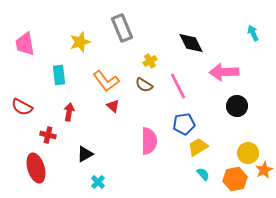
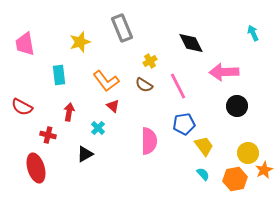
yellow trapezoid: moved 6 px right, 1 px up; rotated 85 degrees clockwise
cyan cross: moved 54 px up
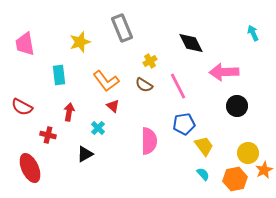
red ellipse: moved 6 px left; rotated 8 degrees counterclockwise
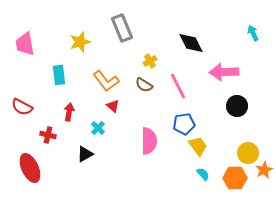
yellow trapezoid: moved 6 px left
orange hexagon: moved 1 px up; rotated 10 degrees clockwise
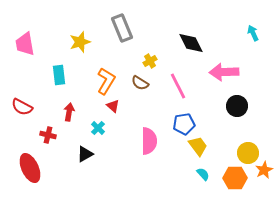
orange L-shape: rotated 112 degrees counterclockwise
brown semicircle: moved 4 px left, 2 px up
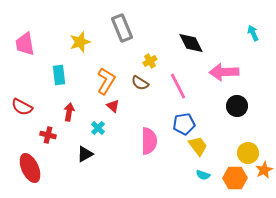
cyan semicircle: moved 1 px down; rotated 152 degrees clockwise
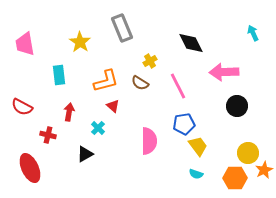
yellow star: rotated 20 degrees counterclockwise
orange L-shape: rotated 44 degrees clockwise
cyan semicircle: moved 7 px left, 1 px up
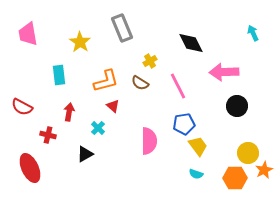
pink trapezoid: moved 3 px right, 10 px up
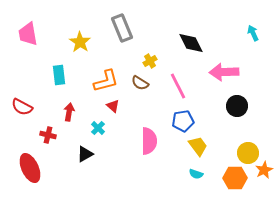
blue pentagon: moved 1 px left, 3 px up
